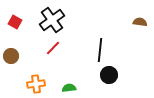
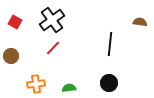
black line: moved 10 px right, 6 px up
black circle: moved 8 px down
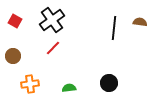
red square: moved 1 px up
black line: moved 4 px right, 16 px up
brown circle: moved 2 px right
orange cross: moved 6 px left
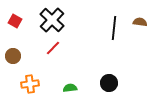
black cross: rotated 10 degrees counterclockwise
green semicircle: moved 1 px right
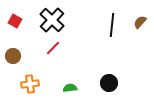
brown semicircle: rotated 56 degrees counterclockwise
black line: moved 2 px left, 3 px up
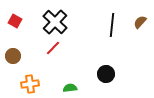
black cross: moved 3 px right, 2 px down
black circle: moved 3 px left, 9 px up
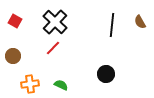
brown semicircle: rotated 72 degrees counterclockwise
green semicircle: moved 9 px left, 3 px up; rotated 32 degrees clockwise
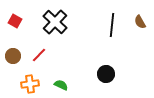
red line: moved 14 px left, 7 px down
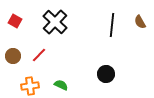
orange cross: moved 2 px down
